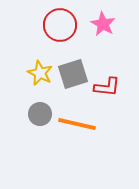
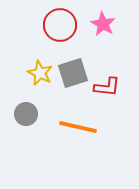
gray square: moved 1 px up
gray circle: moved 14 px left
orange line: moved 1 px right, 3 px down
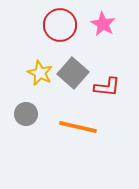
gray square: rotated 32 degrees counterclockwise
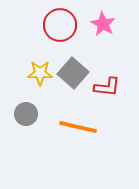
yellow star: rotated 25 degrees counterclockwise
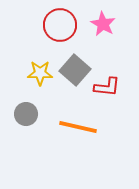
gray square: moved 2 px right, 3 px up
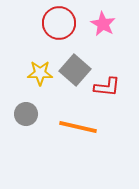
red circle: moved 1 px left, 2 px up
